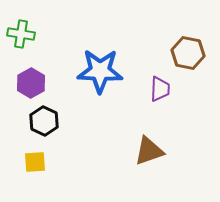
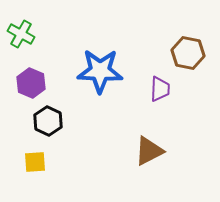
green cross: rotated 20 degrees clockwise
purple hexagon: rotated 8 degrees counterclockwise
black hexagon: moved 4 px right
brown triangle: rotated 8 degrees counterclockwise
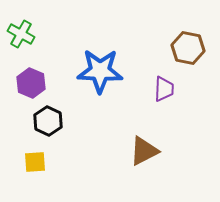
brown hexagon: moved 5 px up
purple trapezoid: moved 4 px right
brown triangle: moved 5 px left
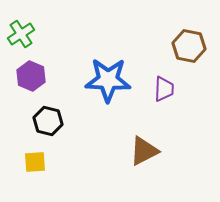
green cross: rotated 28 degrees clockwise
brown hexagon: moved 1 px right, 2 px up
blue star: moved 8 px right, 9 px down
purple hexagon: moved 7 px up
black hexagon: rotated 12 degrees counterclockwise
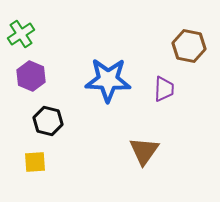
brown triangle: rotated 28 degrees counterclockwise
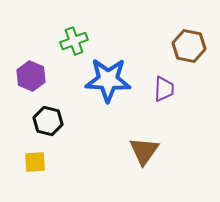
green cross: moved 53 px right, 7 px down; rotated 12 degrees clockwise
